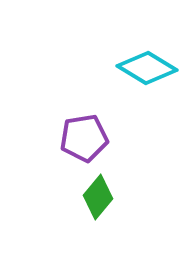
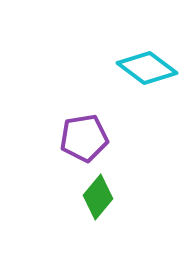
cyan diamond: rotated 6 degrees clockwise
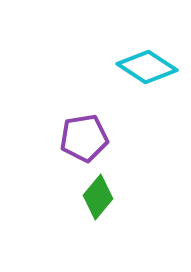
cyan diamond: moved 1 px up; rotated 4 degrees counterclockwise
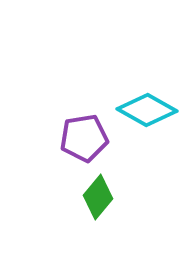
cyan diamond: moved 43 px down; rotated 4 degrees counterclockwise
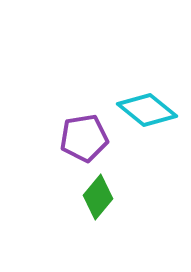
cyan diamond: rotated 10 degrees clockwise
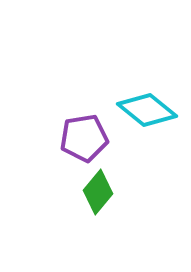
green diamond: moved 5 px up
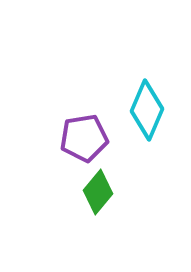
cyan diamond: rotated 74 degrees clockwise
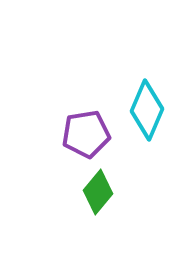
purple pentagon: moved 2 px right, 4 px up
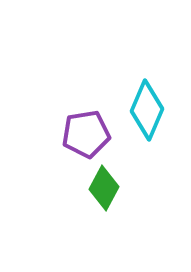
green diamond: moved 6 px right, 4 px up; rotated 12 degrees counterclockwise
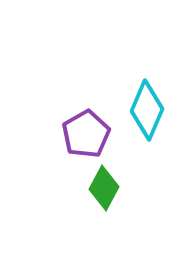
purple pentagon: rotated 21 degrees counterclockwise
